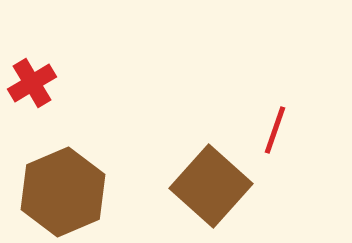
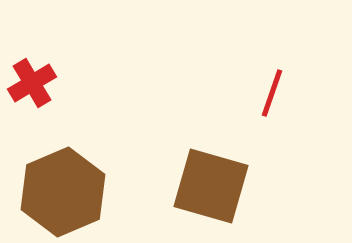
red line: moved 3 px left, 37 px up
brown square: rotated 26 degrees counterclockwise
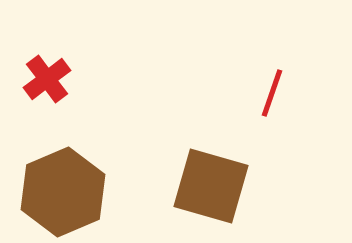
red cross: moved 15 px right, 4 px up; rotated 6 degrees counterclockwise
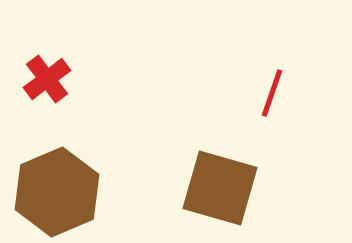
brown square: moved 9 px right, 2 px down
brown hexagon: moved 6 px left
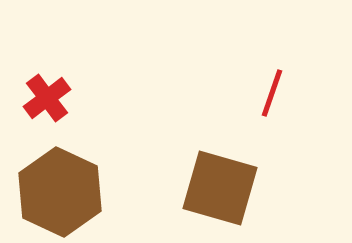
red cross: moved 19 px down
brown hexagon: moved 3 px right; rotated 12 degrees counterclockwise
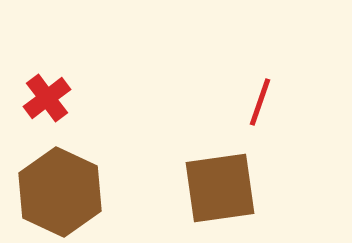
red line: moved 12 px left, 9 px down
brown square: rotated 24 degrees counterclockwise
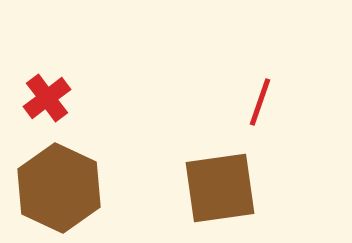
brown hexagon: moved 1 px left, 4 px up
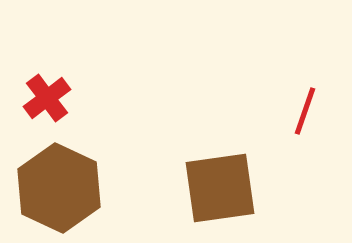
red line: moved 45 px right, 9 px down
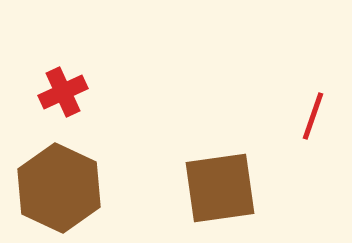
red cross: moved 16 px right, 6 px up; rotated 12 degrees clockwise
red line: moved 8 px right, 5 px down
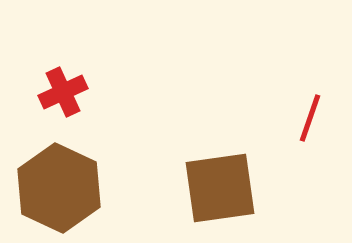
red line: moved 3 px left, 2 px down
